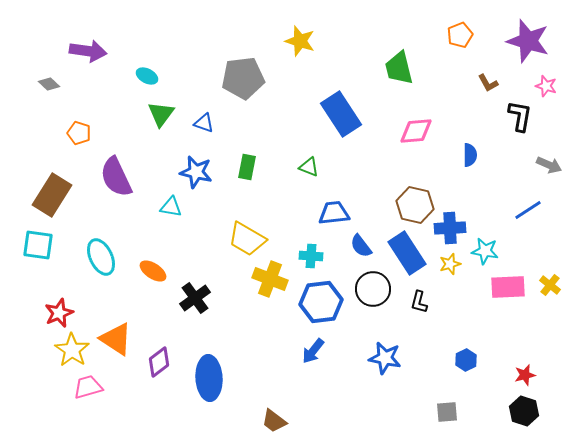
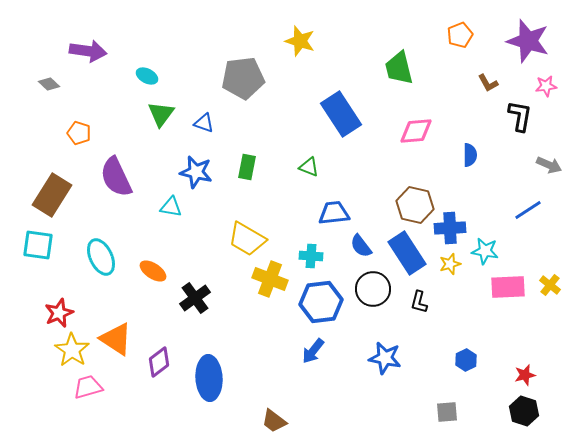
pink star at (546, 86): rotated 25 degrees counterclockwise
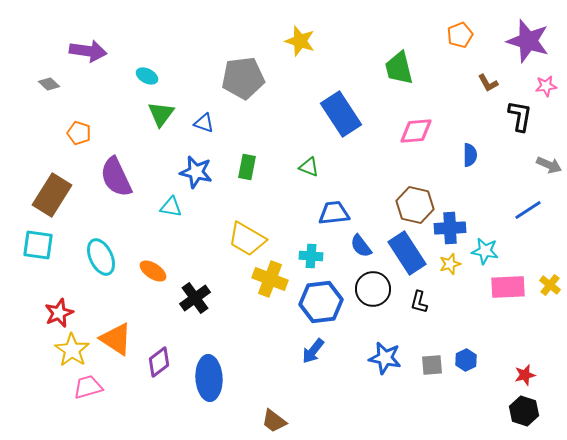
gray square at (447, 412): moved 15 px left, 47 px up
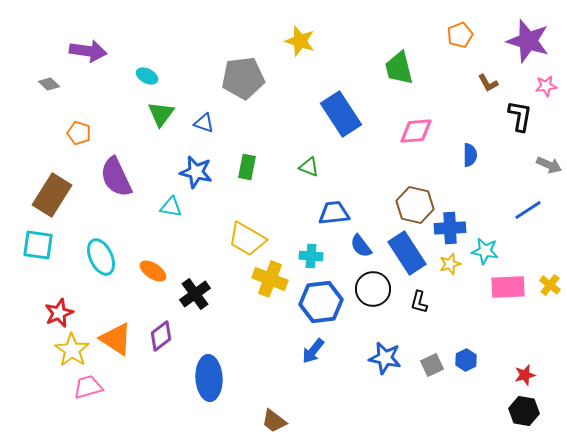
black cross at (195, 298): moved 4 px up
purple diamond at (159, 362): moved 2 px right, 26 px up
gray square at (432, 365): rotated 20 degrees counterclockwise
black hexagon at (524, 411): rotated 8 degrees counterclockwise
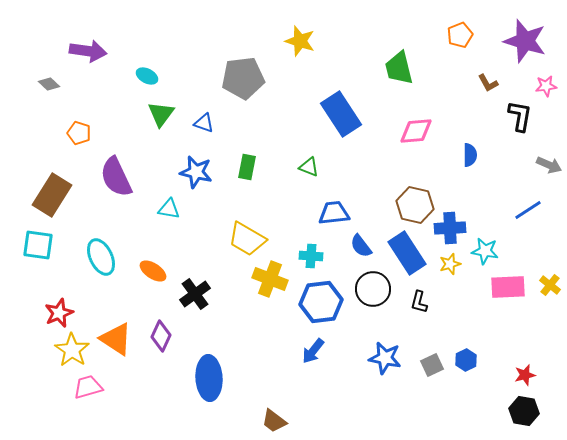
purple star at (528, 41): moved 3 px left
cyan triangle at (171, 207): moved 2 px left, 2 px down
purple diamond at (161, 336): rotated 28 degrees counterclockwise
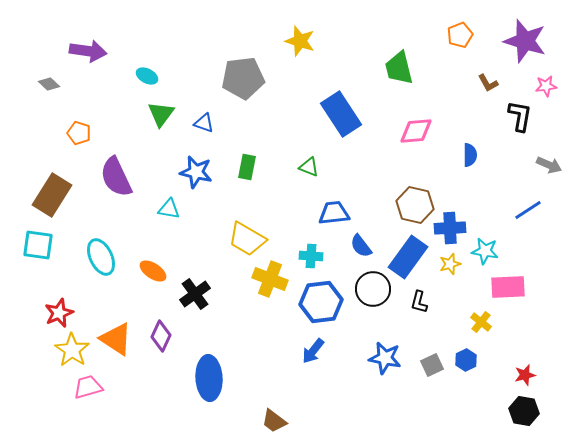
blue rectangle at (407, 253): moved 1 px right, 4 px down; rotated 69 degrees clockwise
yellow cross at (550, 285): moved 69 px left, 37 px down
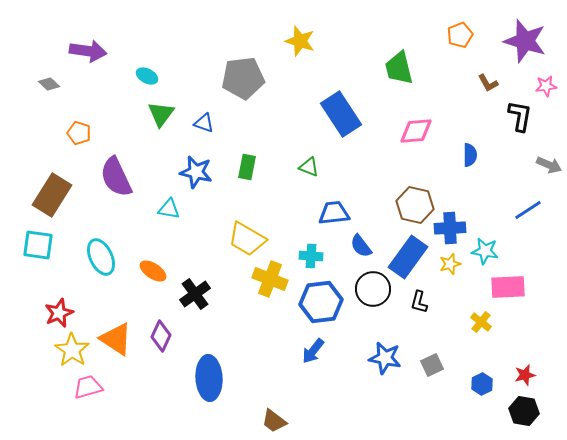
blue hexagon at (466, 360): moved 16 px right, 24 px down
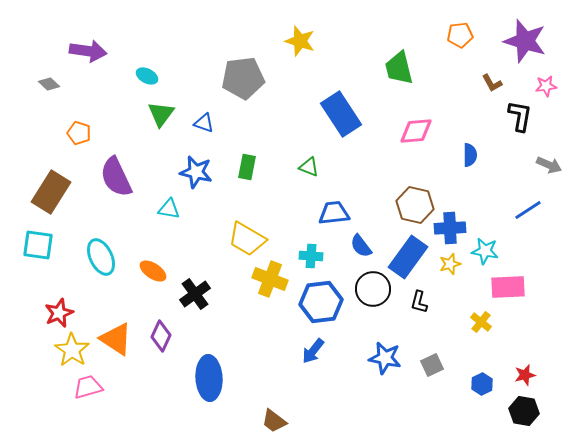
orange pentagon at (460, 35): rotated 15 degrees clockwise
brown L-shape at (488, 83): moved 4 px right
brown rectangle at (52, 195): moved 1 px left, 3 px up
